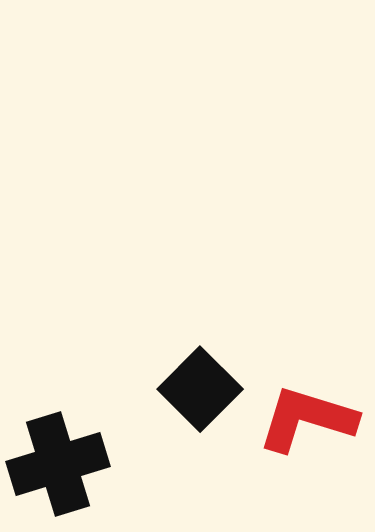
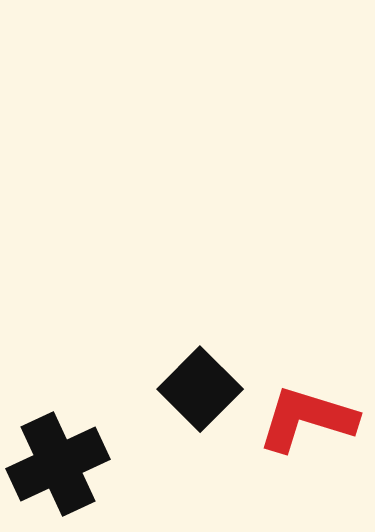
black cross: rotated 8 degrees counterclockwise
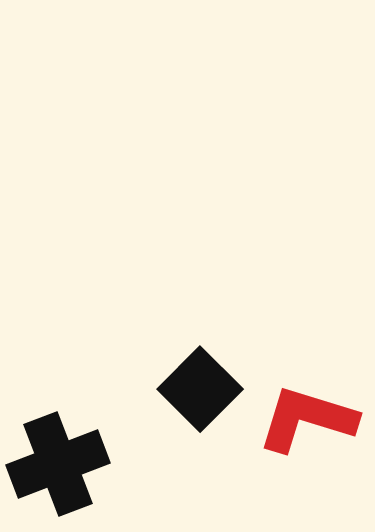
black cross: rotated 4 degrees clockwise
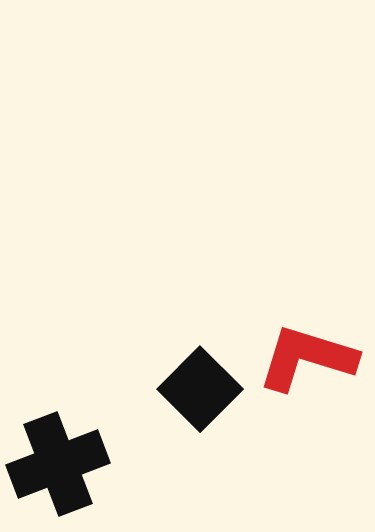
red L-shape: moved 61 px up
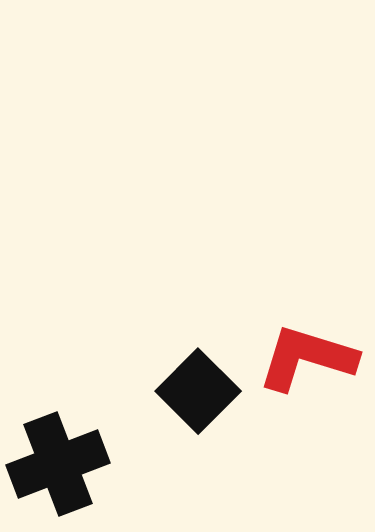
black square: moved 2 px left, 2 px down
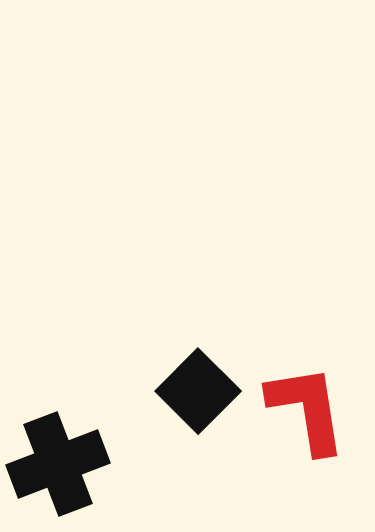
red L-shape: moved 51 px down; rotated 64 degrees clockwise
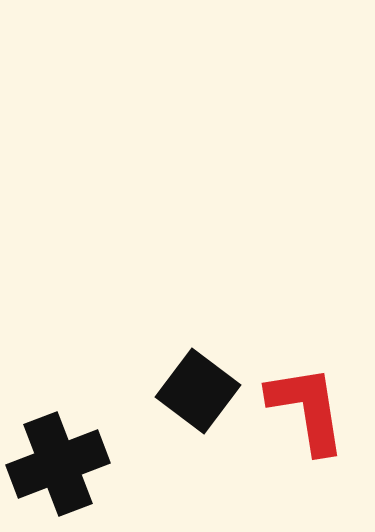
black square: rotated 8 degrees counterclockwise
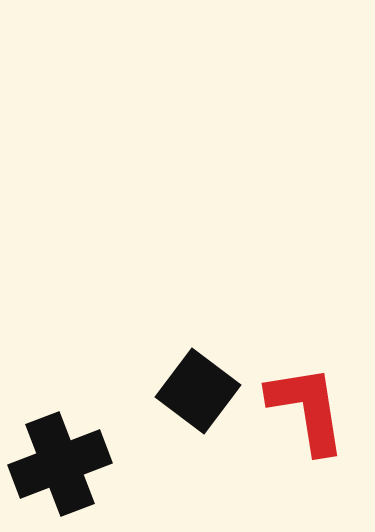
black cross: moved 2 px right
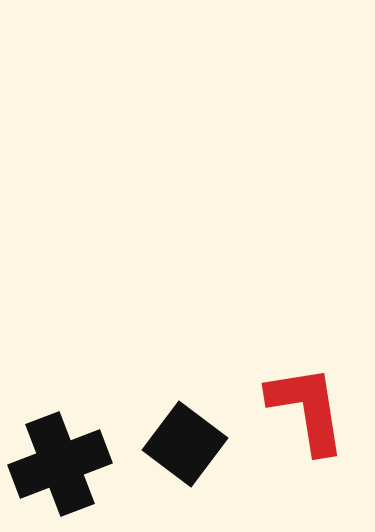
black square: moved 13 px left, 53 px down
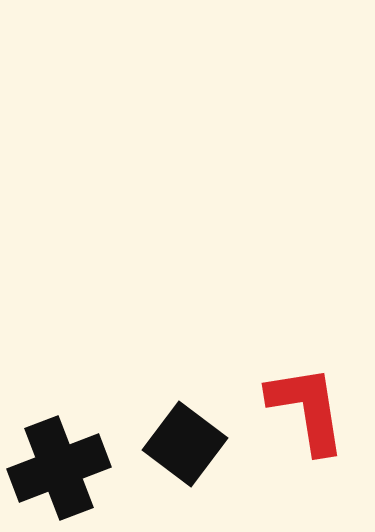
black cross: moved 1 px left, 4 px down
